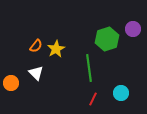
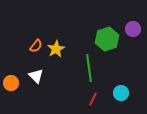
white triangle: moved 3 px down
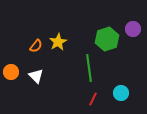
yellow star: moved 2 px right, 7 px up
orange circle: moved 11 px up
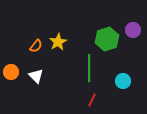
purple circle: moved 1 px down
green line: rotated 8 degrees clockwise
cyan circle: moved 2 px right, 12 px up
red line: moved 1 px left, 1 px down
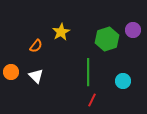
yellow star: moved 3 px right, 10 px up
green line: moved 1 px left, 4 px down
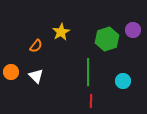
red line: moved 1 px left, 1 px down; rotated 24 degrees counterclockwise
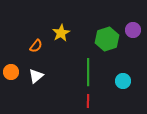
yellow star: moved 1 px down
white triangle: rotated 35 degrees clockwise
red line: moved 3 px left
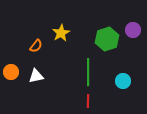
white triangle: rotated 28 degrees clockwise
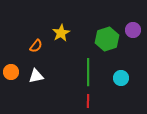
cyan circle: moved 2 px left, 3 px up
